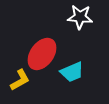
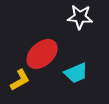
red ellipse: rotated 12 degrees clockwise
cyan trapezoid: moved 4 px right, 1 px down
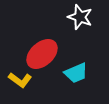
white star: rotated 15 degrees clockwise
yellow L-shape: rotated 65 degrees clockwise
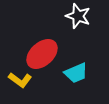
white star: moved 2 px left, 1 px up
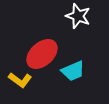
cyan trapezoid: moved 3 px left, 2 px up
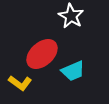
white star: moved 7 px left; rotated 10 degrees clockwise
yellow L-shape: moved 3 px down
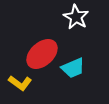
white star: moved 5 px right, 1 px down
cyan trapezoid: moved 3 px up
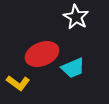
red ellipse: rotated 20 degrees clockwise
yellow L-shape: moved 2 px left
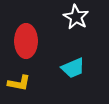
red ellipse: moved 16 px left, 13 px up; rotated 68 degrees counterclockwise
yellow L-shape: moved 1 px right; rotated 25 degrees counterclockwise
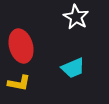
red ellipse: moved 5 px left, 5 px down; rotated 16 degrees counterclockwise
